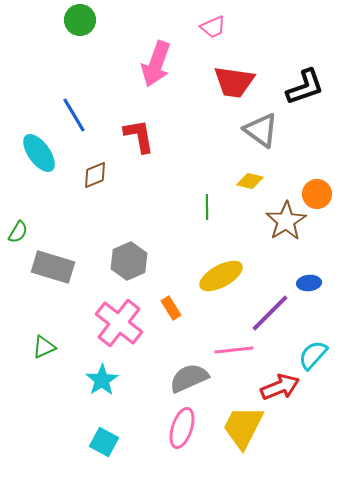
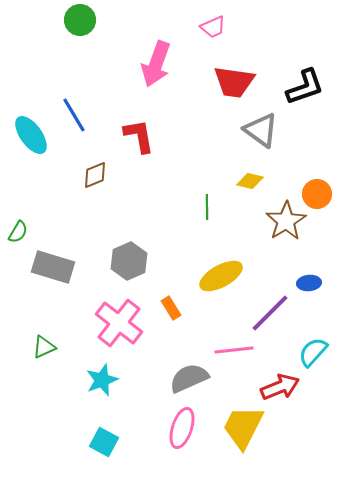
cyan ellipse: moved 8 px left, 18 px up
cyan semicircle: moved 3 px up
cyan star: rotated 12 degrees clockwise
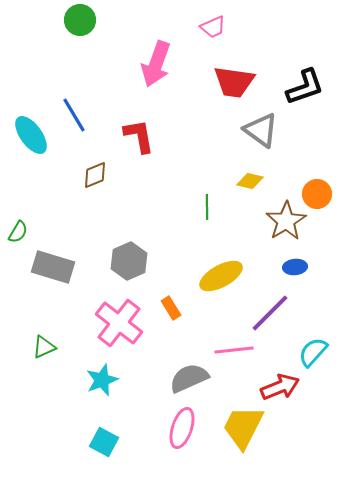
blue ellipse: moved 14 px left, 16 px up
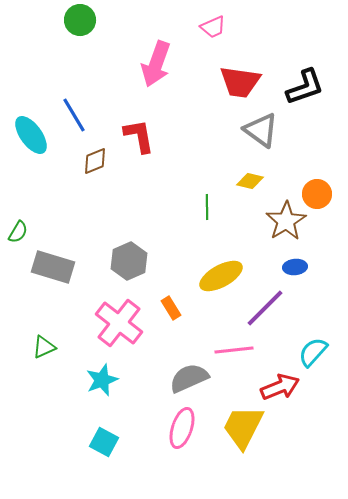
red trapezoid: moved 6 px right
brown diamond: moved 14 px up
purple line: moved 5 px left, 5 px up
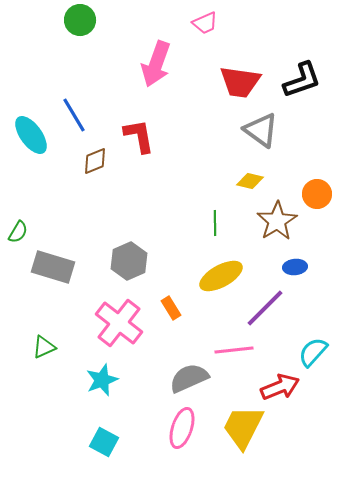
pink trapezoid: moved 8 px left, 4 px up
black L-shape: moved 3 px left, 7 px up
green line: moved 8 px right, 16 px down
brown star: moved 9 px left
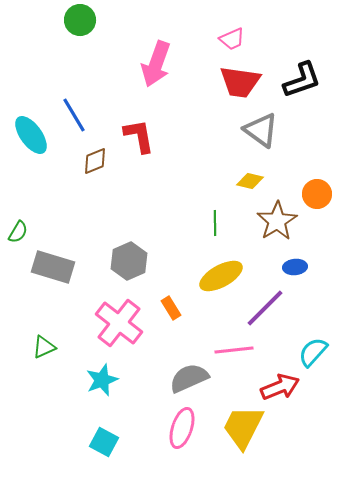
pink trapezoid: moved 27 px right, 16 px down
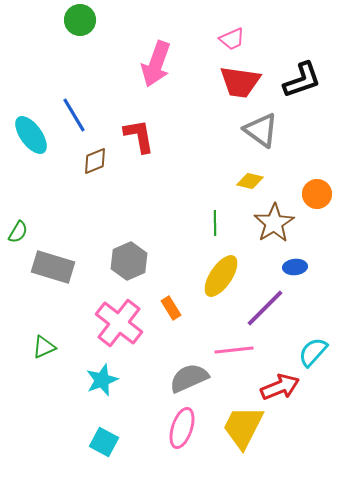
brown star: moved 3 px left, 2 px down
yellow ellipse: rotated 27 degrees counterclockwise
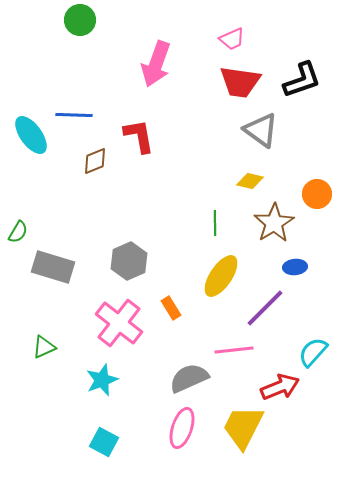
blue line: rotated 57 degrees counterclockwise
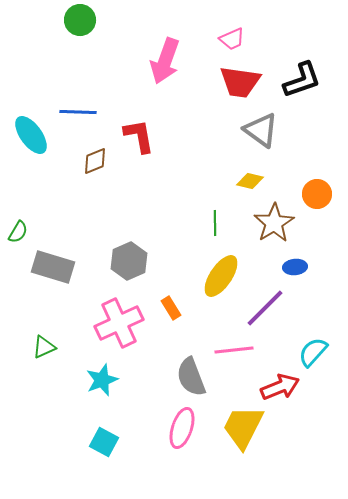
pink arrow: moved 9 px right, 3 px up
blue line: moved 4 px right, 3 px up
pink cross: rotated 27 degrees clockwise
gray semicircle: moved 2 px right, 1 px up; rotated 87 degrees counterclockwise
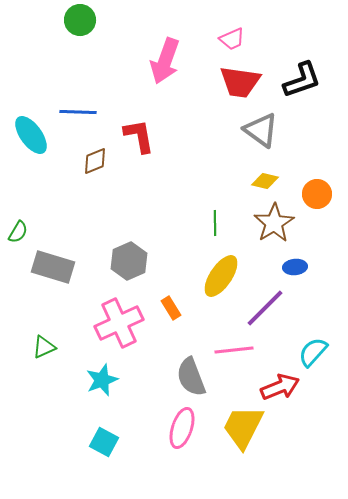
yellow diamond: moved 15 px right
